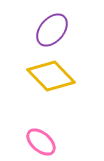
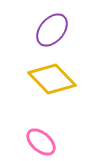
yellow diamond: moved 1 px right, 3 px down
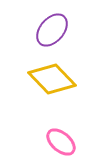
pink ellipse: moved 20 px right
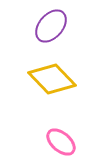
purple ellipse: moved 1 px left, 4 px up
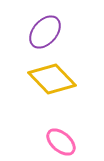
purple ellipse: moved 6 px left, 6 px down
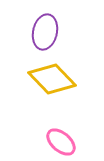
purple ellipse: rotated 28 degrees counterclockwise
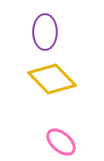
purple ellipse: rotated 12 degrees counterclockwise
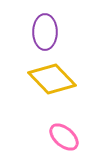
pink ellipse: moved 3 px right, 5 px up
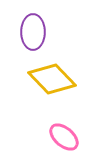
purple ellipse: moved 12 px left
